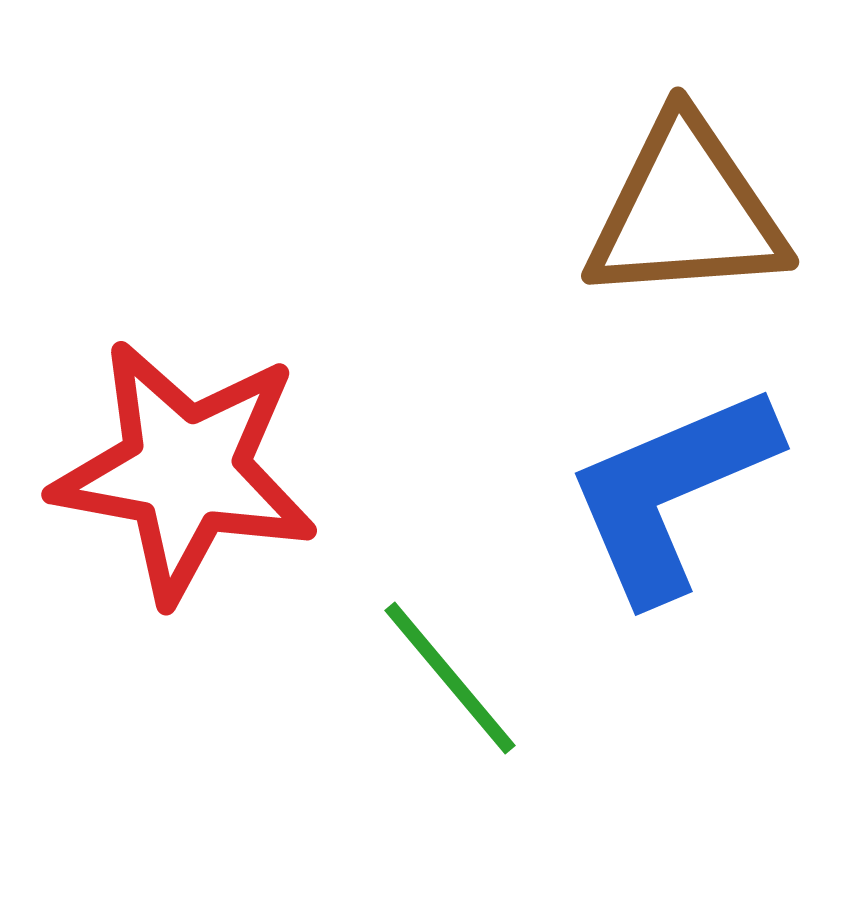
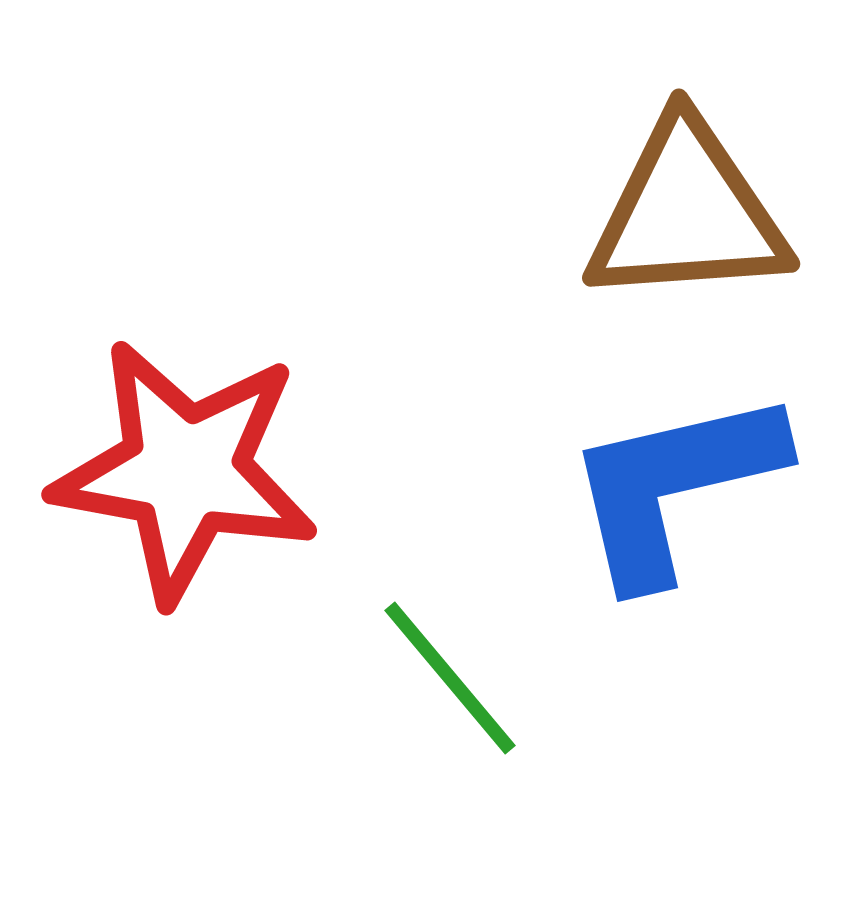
brown triangle: moved 1 px right, 2 px down
blue L-shape: moved 3 px right, 6 px up; rotated 10 degrees clockwise
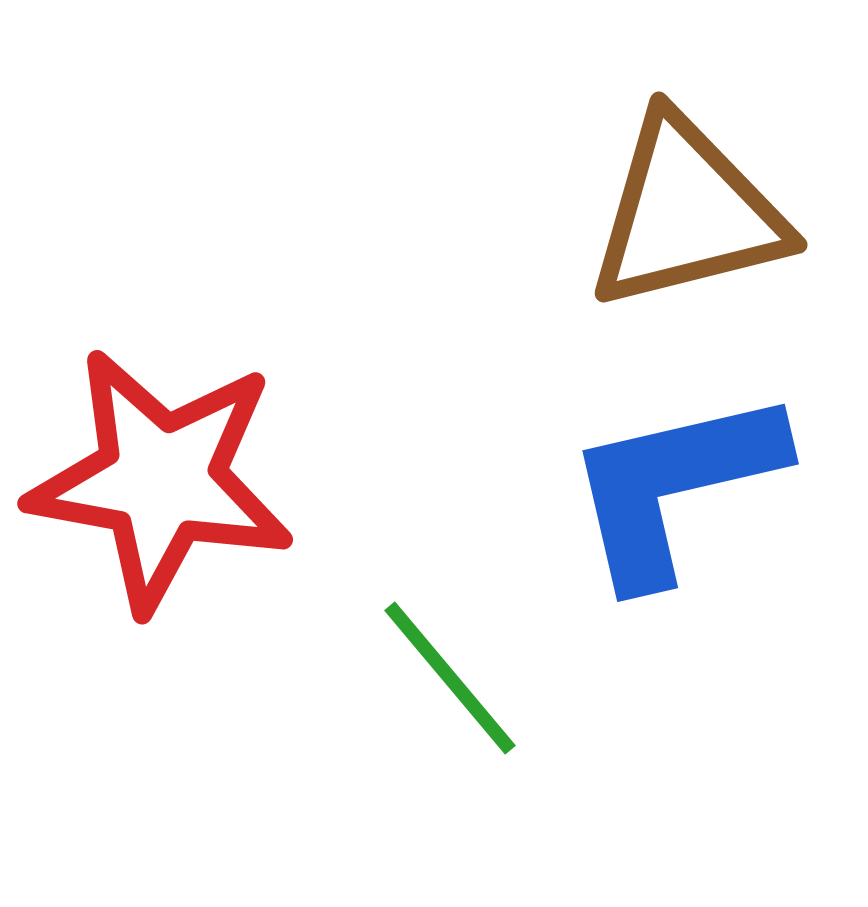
brown triangle: rotated 10 degrees counterclockwise
red star: moved 24 px left, 9 px down
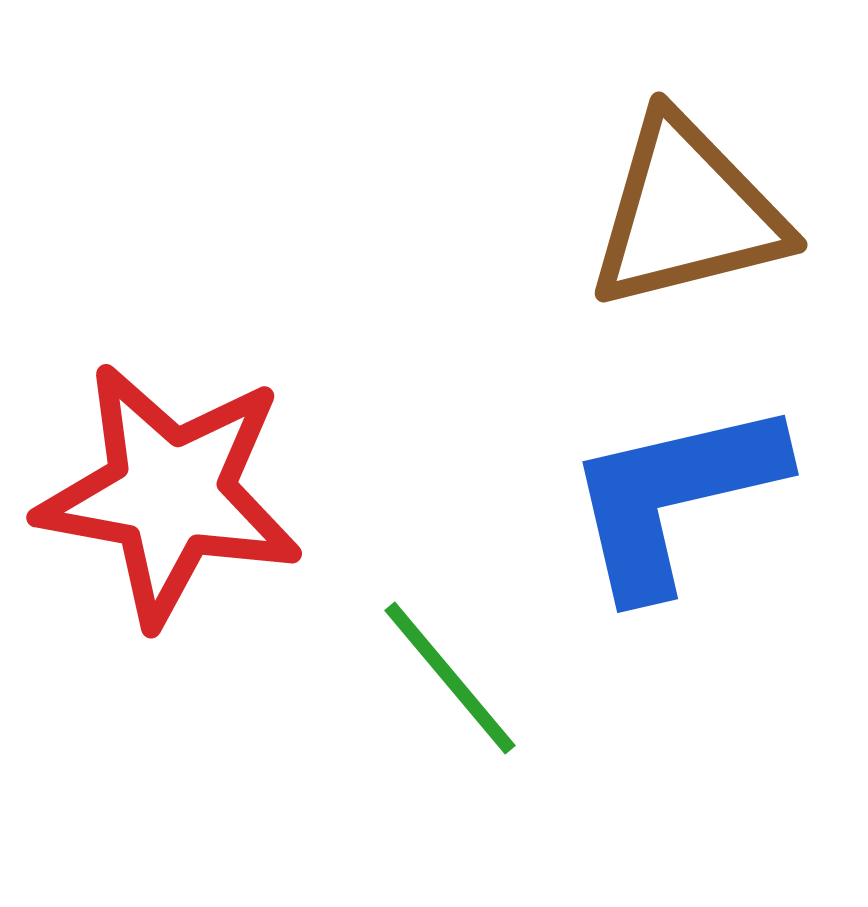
red star: moved 9 px right, 14 px down
blue L-shape: moved 11 px down
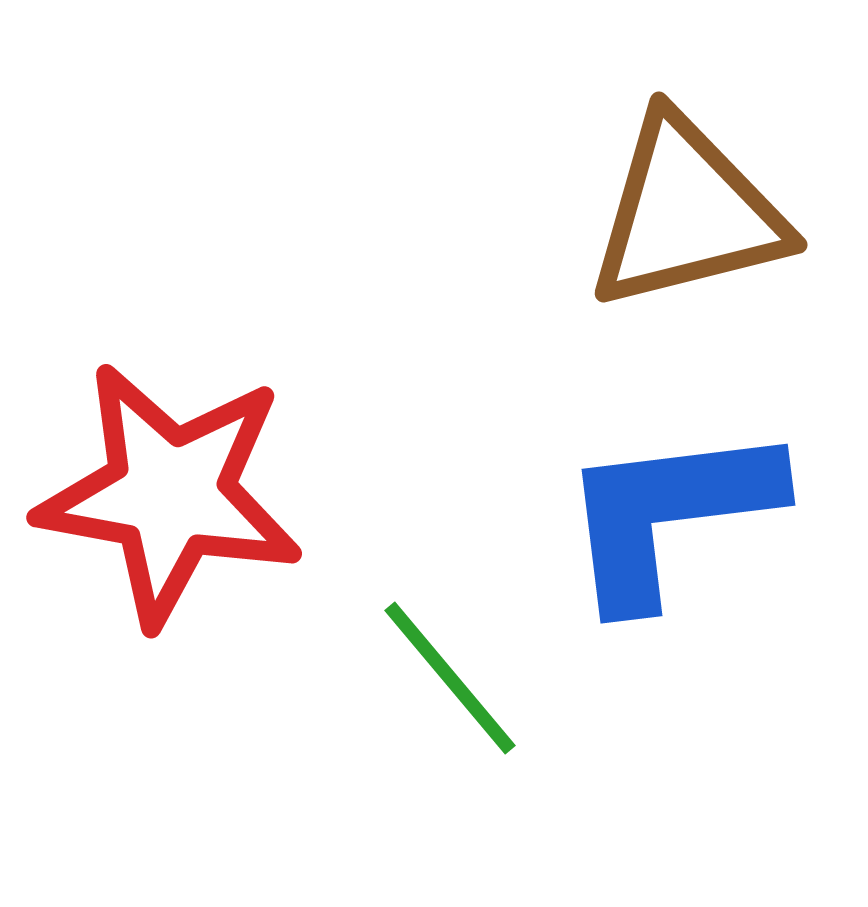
blue L-shape: moved 5 px left, 17 px down; rotated 6 degrees clockwise
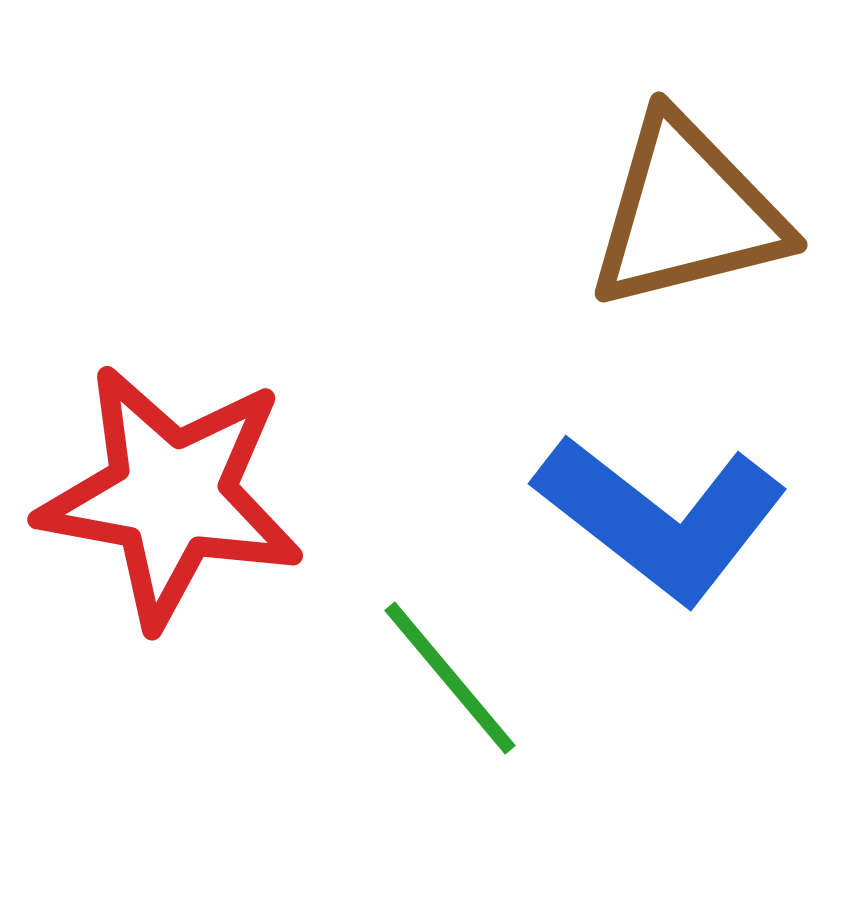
red star: moved 1 px right, 2 px down
blue L-shape: moved 8 px left, 4 px down; rotated 135 degrees counterclockwise
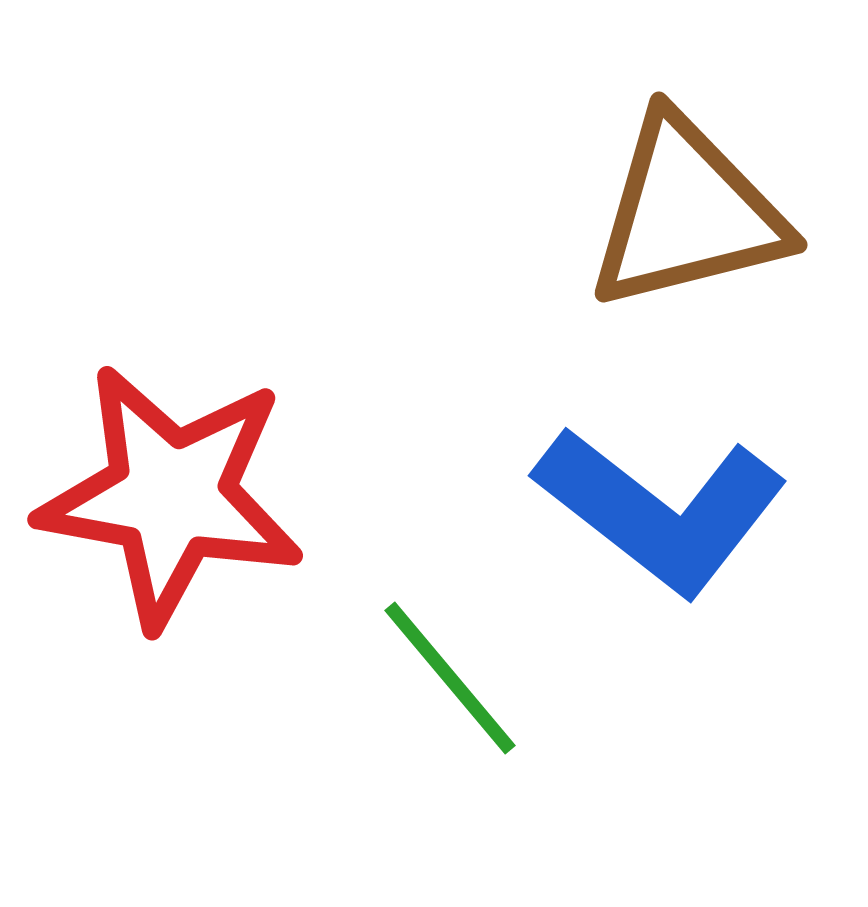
blue L-shape: moved 8 px up
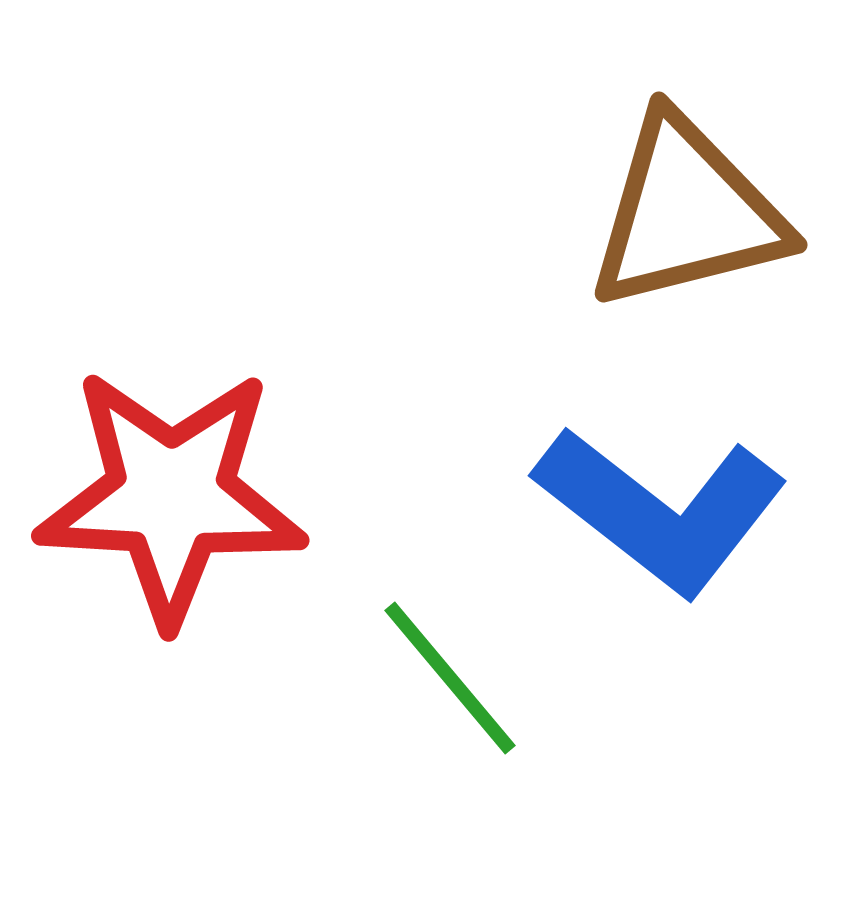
red star: rotated 7 degrees counterclockwise
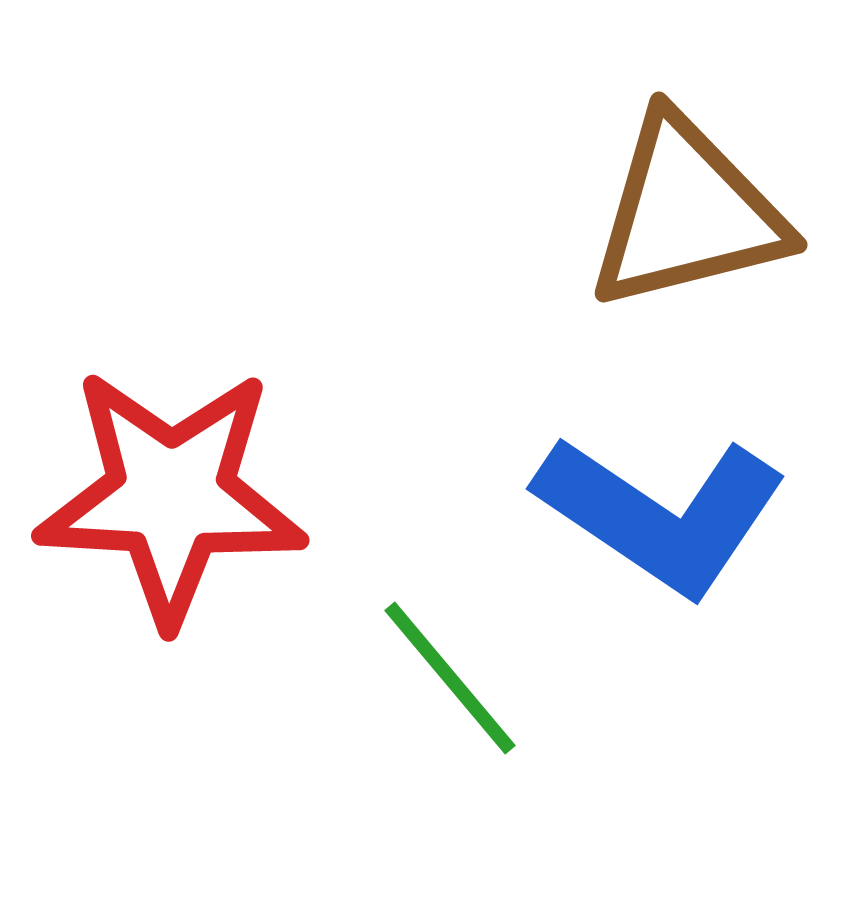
blue L-shape: moved 4 px down; rotated 4 degrees counterclockwise
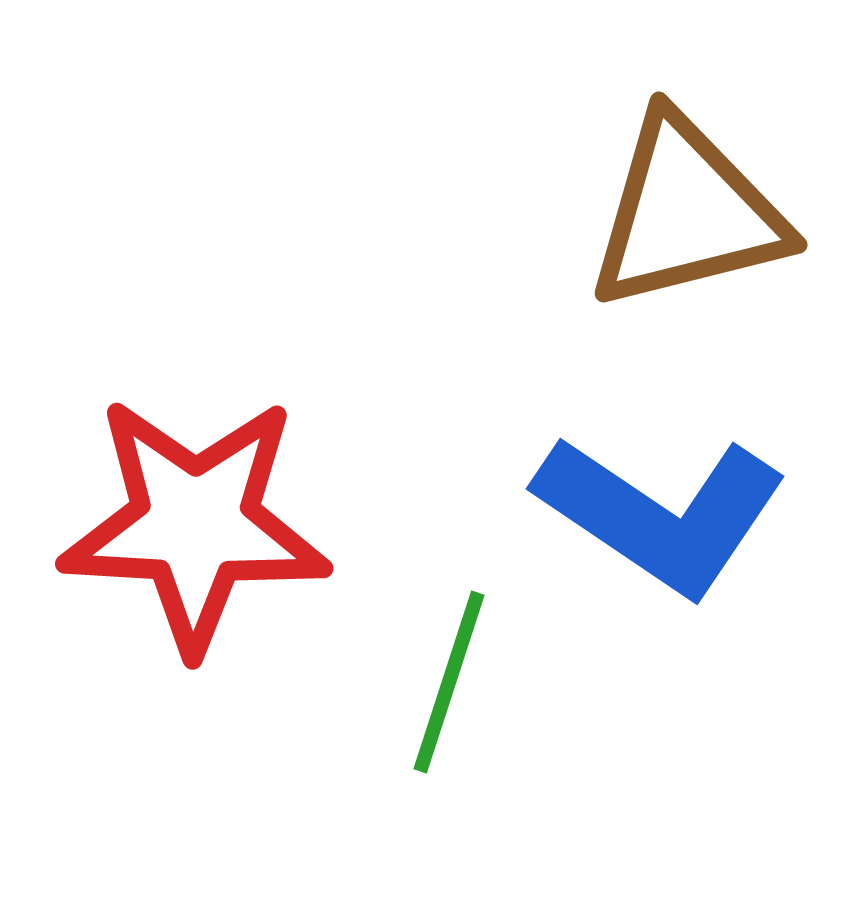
red star: moved 24 px right, 28 px down
green line: moved 1 px left, 4 px down; rotated 58 degrees clockwise
